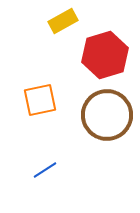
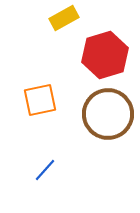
yellow rectangle: moved 1 px right, 3 px up
brown circle: moved 1 px right, 1 px up
blue line: rotated 15 degrees counterclockwise
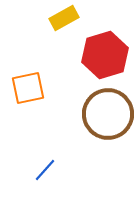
orange square: moved 12 px left, 12 px up
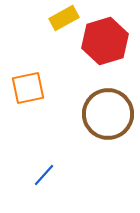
red hexagon: moved 14 px up
blue line: moved 1 px left, 5 px down
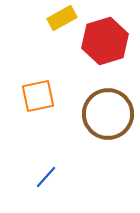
yellow rectangle: moved 2 px left
orange square: moved 10 px right, 8 px down
blue line: moved 2 px right, 2 px down
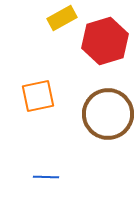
blue line: rotated 50 degrees clockwise
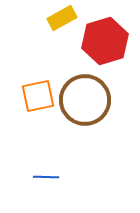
brown circle: moved 23 px left, 14 px up
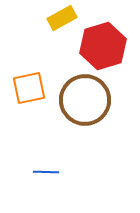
red hexagon: moved 2 px left, 5 px down
orange square: moved 9 px left, 8 px up
blue line: moved 5 px up
